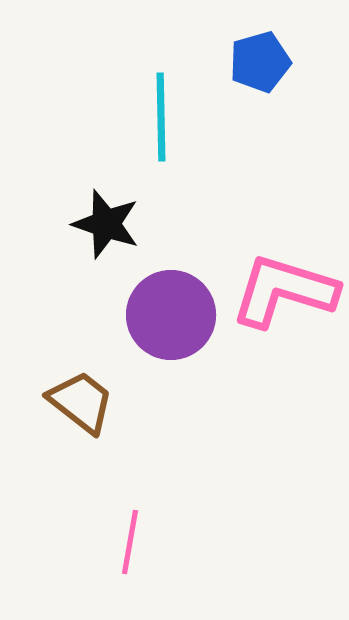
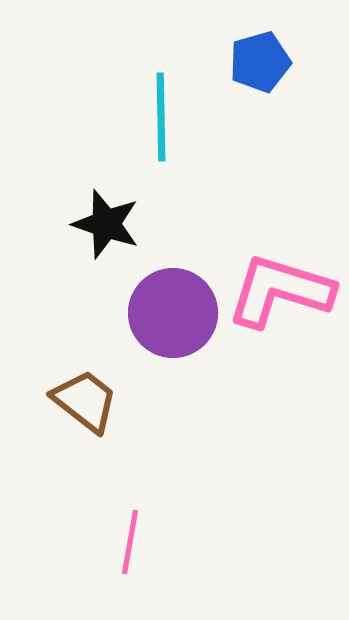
pink L-shape: moved 4 px left
purple circle: moved 2 px right, 2 px up
brown trapezoid: moved 4 px right, 1 px up
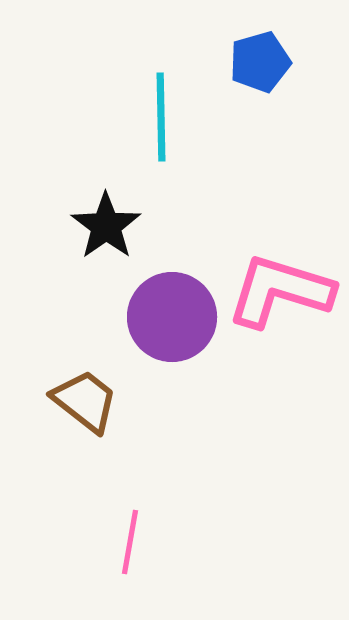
black star: moved 2 px down; rotated 18 degrees clockwise
purple circle: moved 1 px left, 4 px down
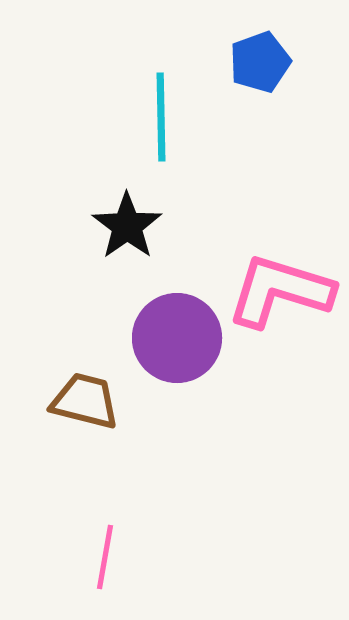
blue pentagon: rotated 4 degrees counterclockwise
black star: moved 21 px right
purple circle: moved 5 px right, 21 px down
brown trapezoid: rotated 24 degrees counterclockwise
pink line: moved 25 px left, 15 px down
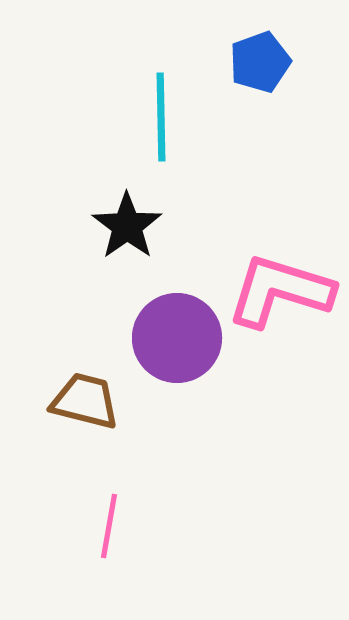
pink line: moved 4 px right, 31 px up
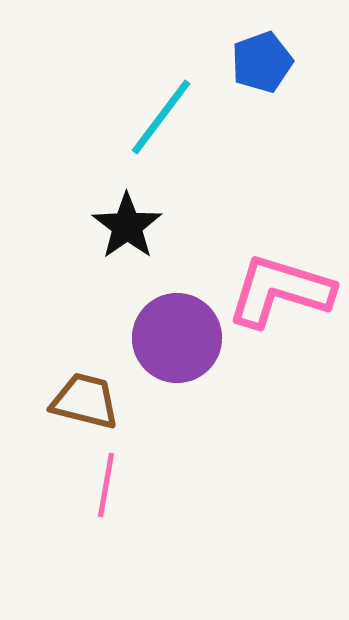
blue pentagon: moved 2 px right
cyan line: rotated 38 degrees clockwise
pink line: moved 3 px left, 41 px up
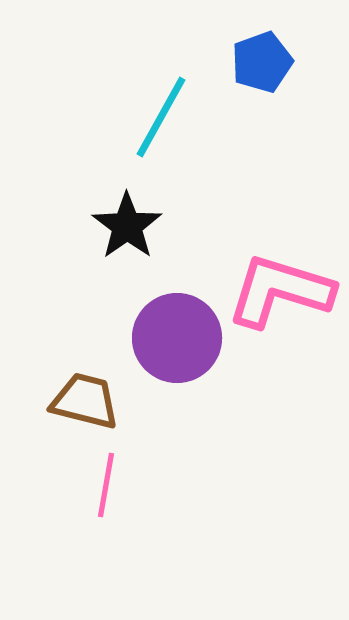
cyan line: rotated 8 degrees counterclockwise
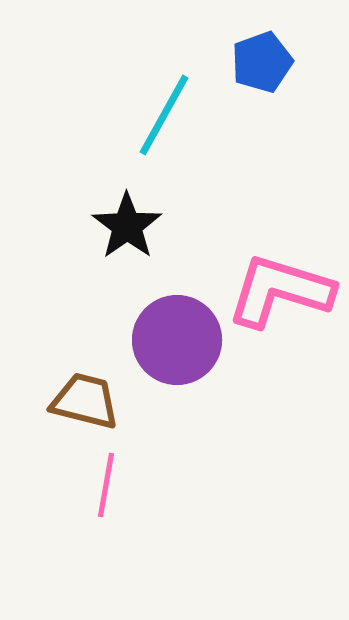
cyan line: moved 3 px right, 2 px up
purple circle: moved 2 px down
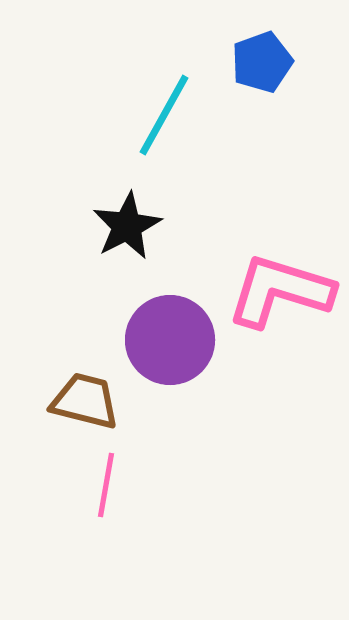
black star: rotated 8 degrees clockwise
purple circle: moved 7 px left
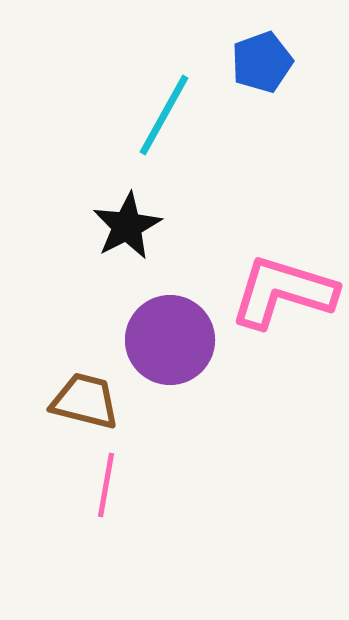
pink L-shape: moved 3 px right, 1 px down
